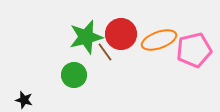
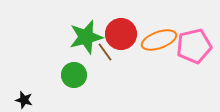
pink pentagon: moved 4 px up
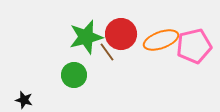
orange ellipse: moved 2 px right
brown line: moved 2 px right
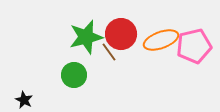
brown line: moved 2 px right
black star: rotated 12 degrees clockwise
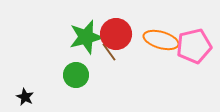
red circle: moved 5 px left
orange ellipse: rotated 36 degrees clockwise
green circle: moved 2 px right
black star: moved 1 px right, 3 px up
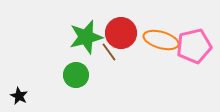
red circle: moved 5 px right, 1 px up
black star: moved 6 px left, 1 px up
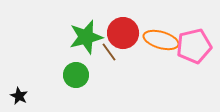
red circle: moved 2 px right
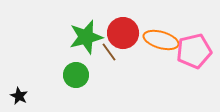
pink pentagon: moved 5 px down
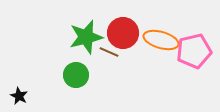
brown line: rotated 30 degrees counterclockwise
